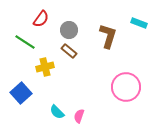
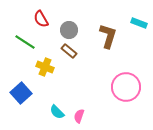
red semicircle: rotated 114 degrees clockwise
yellow cross: rotated 36 degrees clockwise
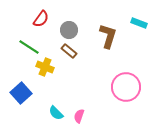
red semicircle: rotated 114 degrees counterclockwise
green line: moved 4 px right, 5 px down
cyan semicircle: moved 1 px left, 1 px down
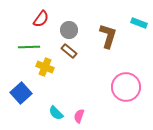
green line: rotated 35 degrees counterclockwise
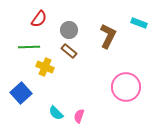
red semicircle: moved 2 px left
brown L-shape: rotated 10 degrees clockwise
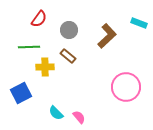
brown L-shape: moved 1 px left; rotated 20 degrees clockwise
brown rectangle: moved 1 px left, 5 px down
yellow cross: rotated 24 degrees counterclockwise
blue square: rotated 15 degrees clockwise
pink semicircle: moved 1 px down; rotated 120 degrees clockwise
